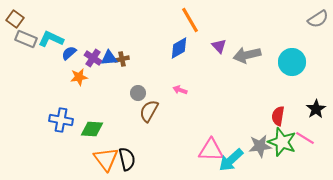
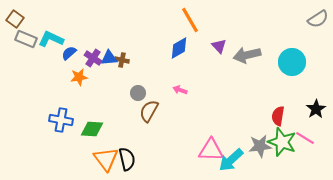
brown cross: moved 1 px down; rotated 24 degrees clockwise
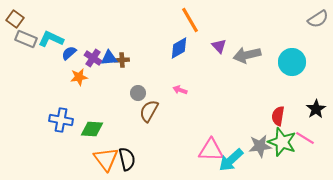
brown cross: rotated 16 degrees counterclockwise
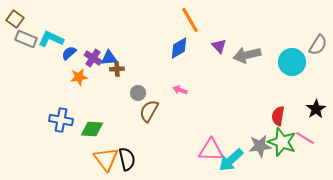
gray semicircle: moved 26 px down; rotated 25 degrees counterclockwise
brown cross: moved 5 px left, 9 px down
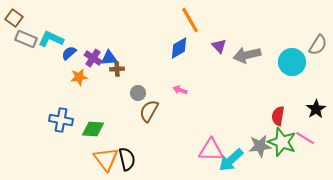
brown square: moved 1 px left, 1 px up
green diamond: moved 1 px right
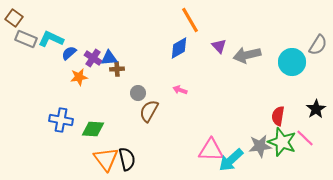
pink line: rotated 12 degrees clockwise
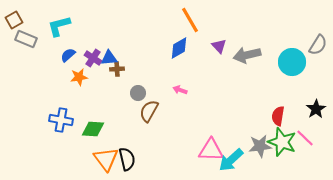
brown square: moved 2 px down; rotated 24 degrees clockwise
cyan L-shape: moved 8 px right, 13 px up; rotated 40 degrees counterclockwise
blue semicircle: moved 1 px left, 2 px down
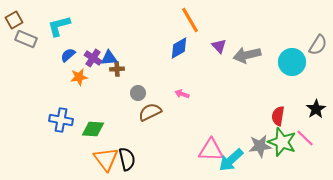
pink arrow: moved 2 px right, 4 px down
brown semicircle: moved 1 px right, 1 px down; rotated 35 degrees clockwise
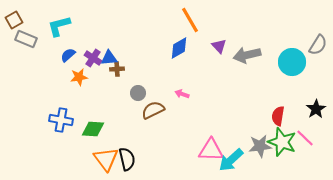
brown semicircle: moved 3 px right, 2 px up
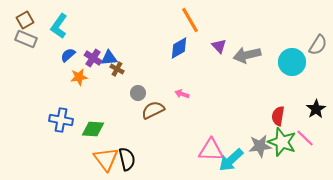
brown square: moved 11 px right
cyan L-shape: rotated 40 degrees counterclockwise
brown cross: rotated 32 degrees clockwise
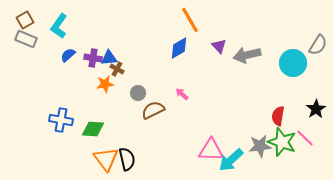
purple cross: rotated 24 degrees counterclockwise
cyan circle: moved 1 px right, 1 px down
orange star: moved 26 px right, 7 px down
pink arrow: rotated 24 degrees clockwise
